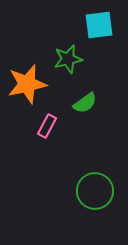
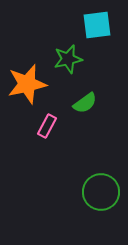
cyan square: moved 2 px left
green circle: moved 6 px right, 1 px down
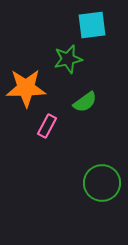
cyan square: moved 5 px left
orange star: moved 1 px left, 4 px down; rotated 12 degrees clockwise
green semicircle: moved 1 px up
green circle: moved 1 px right, 9 px up
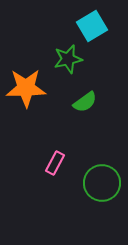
cyan square: moved 1 px down; rotated 24 degrees counterclockwise
pink rectangle: moved 8 px right, 37 px down
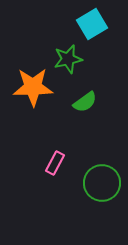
cyan square: moved 2 px up
orange star: moved 7 px right, 1 px up
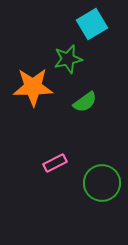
pink rectangle: rotated 35 degrees clockwise
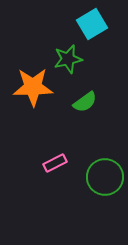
green circle: moved 3 px right, 6 px up
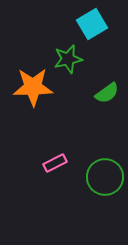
green semicircle: moved 22 px right, 9 px up
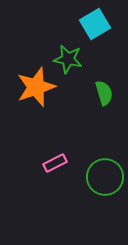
cyan square: moved 3 px right
green star: rotated 24 degrees clockwise
orange star: moved 3 px right; rotated 18 degrees counterclockwise
green semicircle: moved 3 px left; rotated 70 degrees counterclockwise
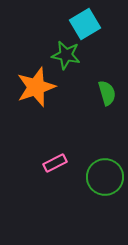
cyan square: moved 10 px left
green star: moved 2 px left, 4 px up
green semicircle: moved 3 px right
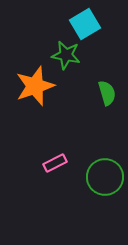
orange star: moved 1 px left, 1 px up
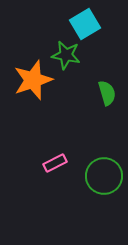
orange star: moved 2 px left, 6 px up
green circle: moved 1 px left, 1 px up
